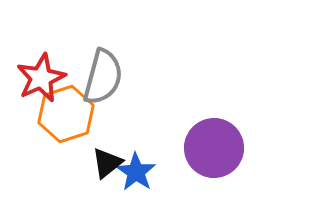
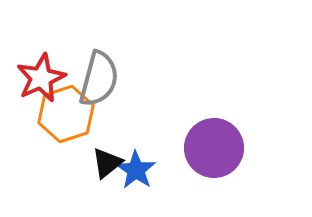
gray semicircle: moved 4 px left, 2 px down
blue star: moved 2 px up
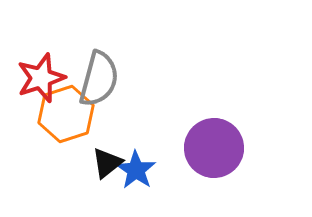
red star: rotated 6 degrees clockwise
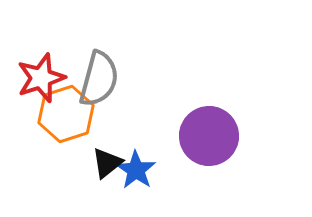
purple circle: moved 5 px left, 12 px up
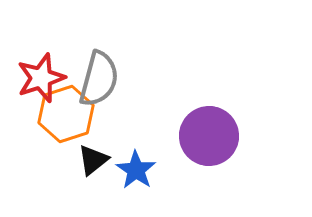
black triangle: moved 14 px left, 3 px up
